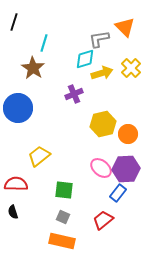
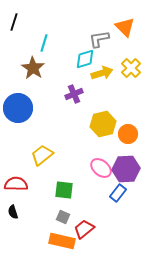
yellow trapezoid: moved 3 px right, 1 px up
red trapezoid: moved 19 px left, 9 px down
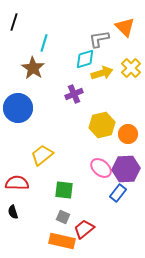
yellow hexagon: moved 1 px left, 1 px down
red semicircle: moved 1 px right, 1 px up
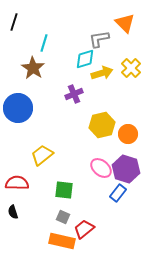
orange triangle: moved 4 px up
purple hexagon: rotated 20 degrees clockwise
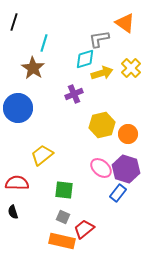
orange triangle: rotated 10 degrees counterclockwise
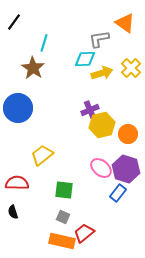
black line: rotated 18 degrees clockwise
cyan diamond: rotated 15 degrees clockwise
purple cross: moved 16 px right, 16 px down
red trapezoid: moved 4 px down
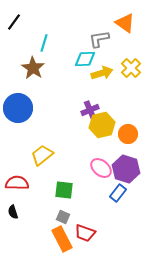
red trapezoid: moved 1 px right; rotated 120 degrees counterclockwise
orange rectangle: moved 2 px up; rotated 50 degrees clockwise
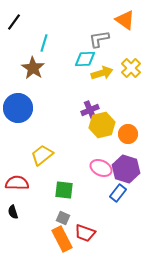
orange triangle: moved 3 px up
pink ellipse: rotated 15 degrees counterclockwise
gray square: moved 1 px down
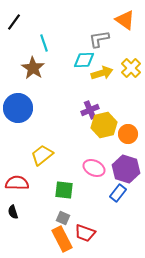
cyan line: rotated 36 degrees counterclockwise
cyan diamond: moved 1 px left, 1 px down
yellow hexagon: moved 2 px right
pink ellipse: moved 7 px left
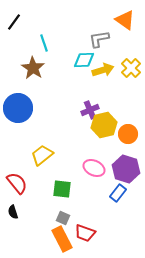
yellow arrow: moved 1 px right, 3 px up
red semicircle: rotated 50 degrees clockwise
green square: moved 2 px left, 1 px up
